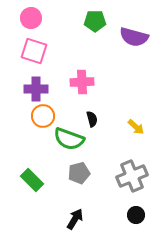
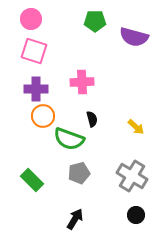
pink circle: moved 1 px down
gray cross: rotated 36 degrees counterclockwise
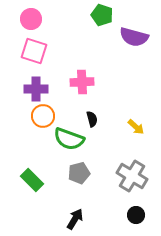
green pentagon: moved 7 px right, 6 px up; rotated 20 degrees clockwise
